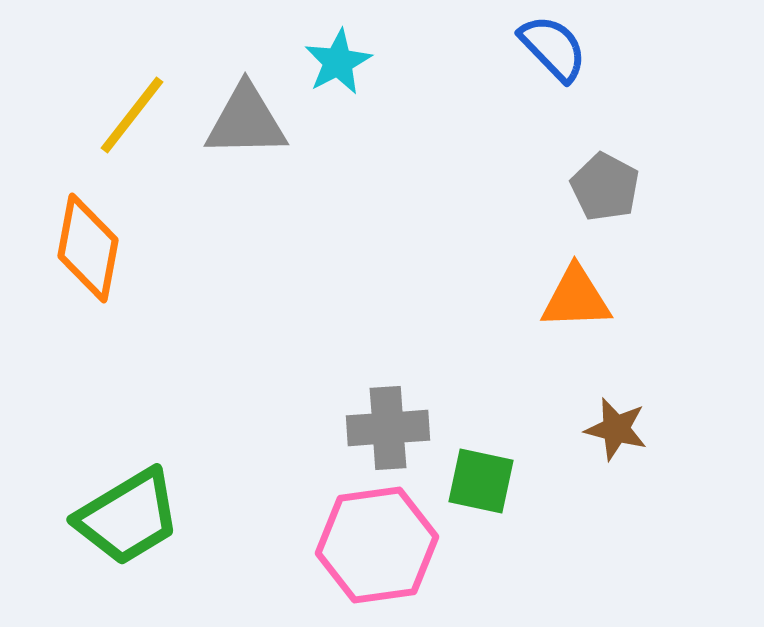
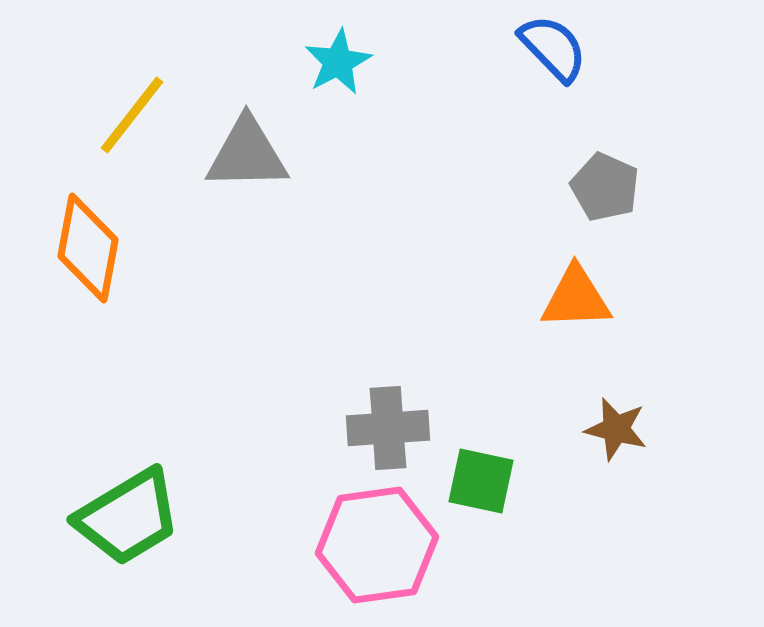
gray triangle: moved 1 px right, 33 px down
gray pentagon: rotated 4 degrees counterclockwise
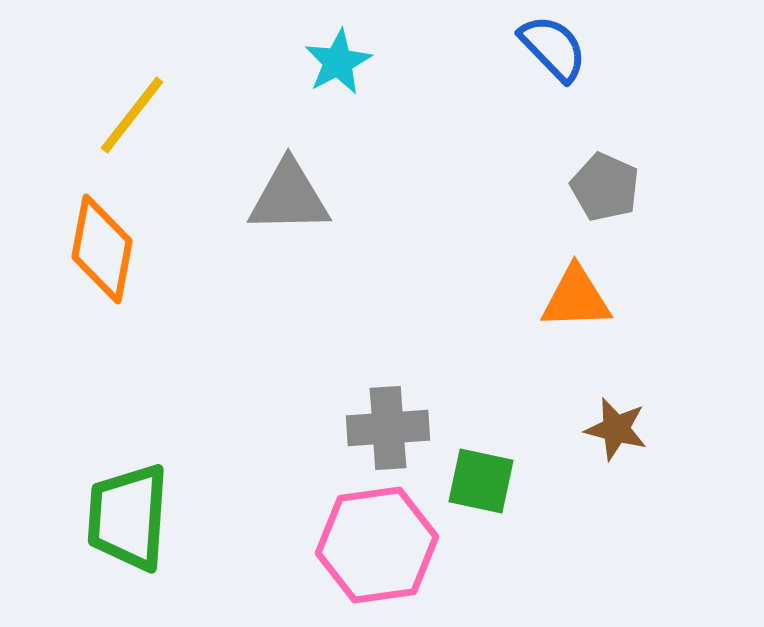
gray triangle: moved 42 px right, 43 px down
orange diamond: moved 14 px right, 1 px down
green trapezoid: rotated 125 degrees clockwise
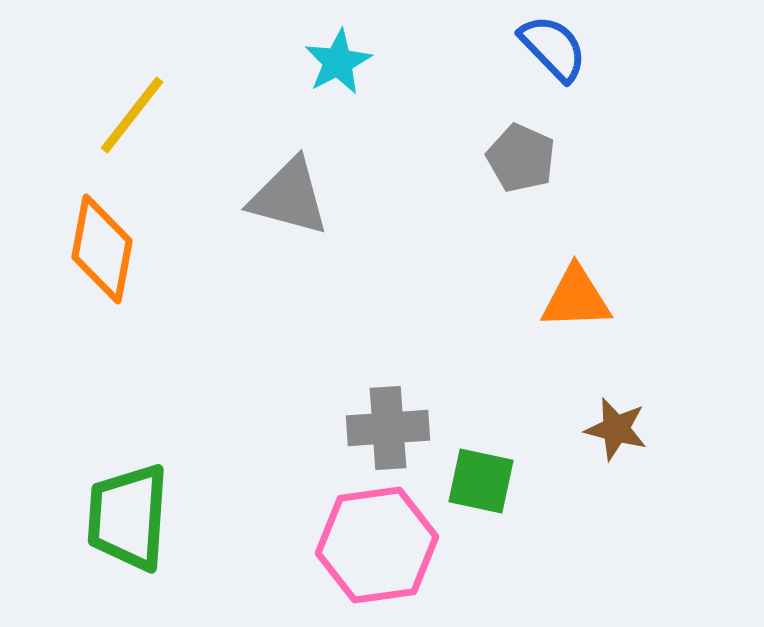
gray pentagon: moved 84 px left, 29 px up
gray triangle: rotated 16 degrees clockwise
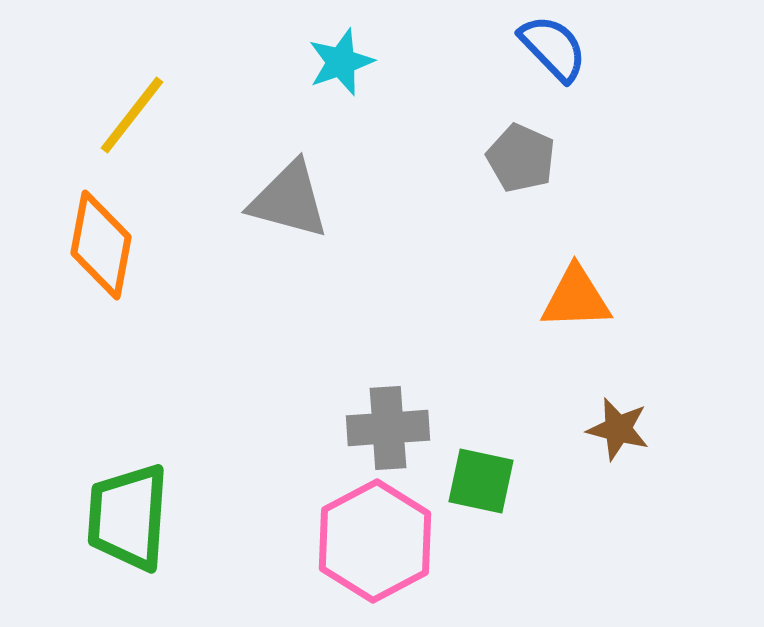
cyan star: moved 3 px right; rotated 8 degrees clockwise
gray triangle: moved 3 px down
orange diamond: moved 1 px left, 4 px up
brown star: moved 2 px right
pink hexagon: moved 2 px left, 4 px up; rotated 20 degrees counterclockwise
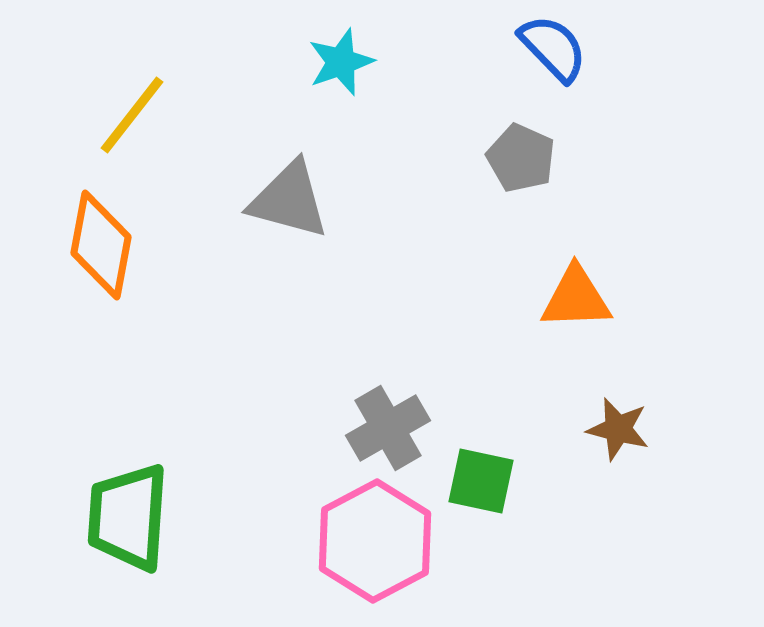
gray cross: rotated 26 degrees counterclockwise
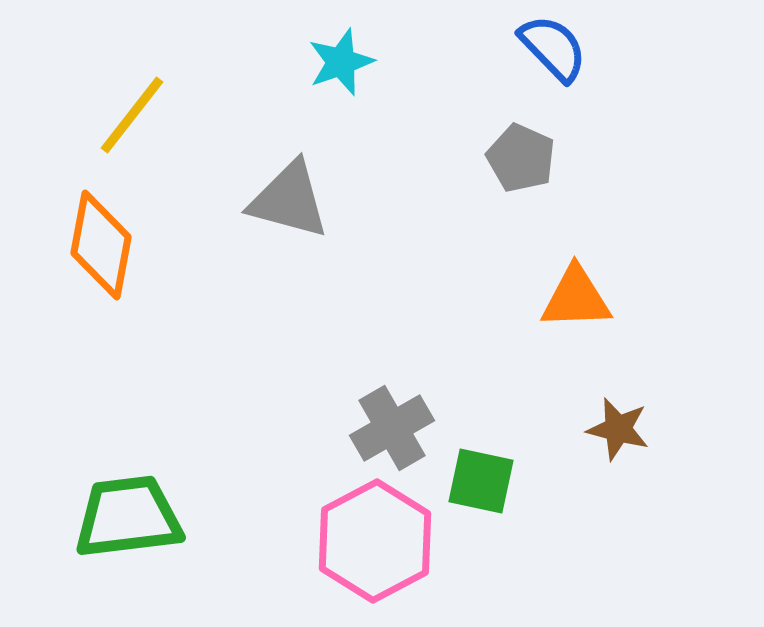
gray cross: moved 4 px right
green trapezoid: rotated 79 degrees clockwise
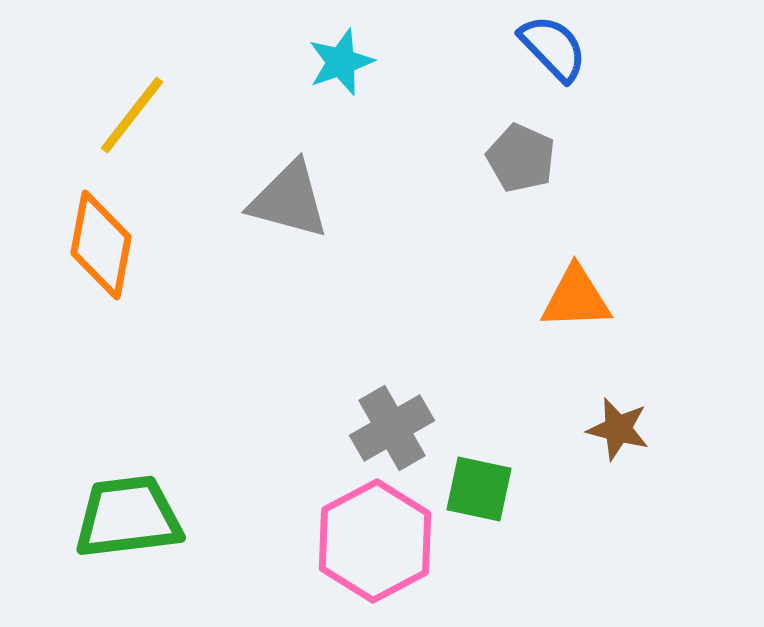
green square: moved 2 px left, 8 px down
